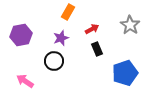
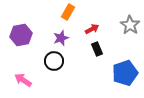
pink arrow: moved 2 px left, 1 px up
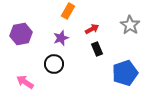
orange rectangle: moved 1 px up
purple hexagon: moved 1 px up
black circle: moved 3 px down
pink arrow: moved 2 px right, 2 px down
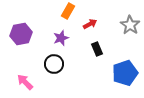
red arrow: moved 2 px left, 5 px up
pink arrow: rotated 12 degrees clockwise
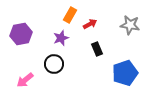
orange rectangle: moved 2 px right, 4 px down
gray star: rotated 24 degrees counterclockwise
pink arrow: moved 2 px up; rotated 84 degrees counterclockwise
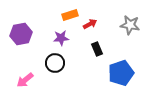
orange rectangle: rotated 42 degrees clockwise
purple star: rotated 14 degrees clockwise
black circle: moved 1 px right, 1 px up
blue pentagon: moved 4 px left
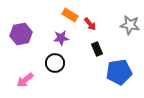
orange rectangle: rotated 49 degrees clockwise
red arrow: rotated 80 degrees clockwise
blue pentagon: moved 2 px left, 1 px up; rotated 10 degrees clockwise
